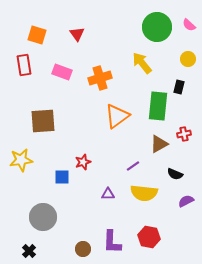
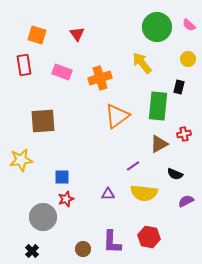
red star: moved 17 px left, 37 px down
black cross: moved 3 px right
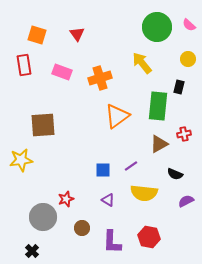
brown square: moved 4 px down
purple line: moved 2 px left
blue square: moved 41 px right, 7 px up
purple triangle: moved 6 px down; rotated 32 degrees clockwise
brown circle: moved 1 px left, 21 px up
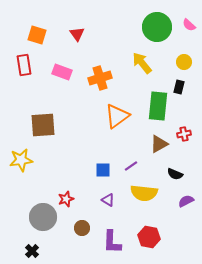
yellow circle: moved 4 px left, 3 px down
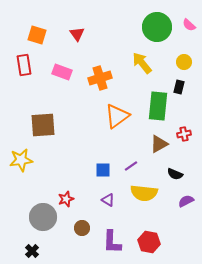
red hexagon: moved 5 px down
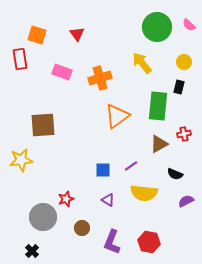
red rectangle: moved 4 px left, 6 px up
purple L-shape: rotated 20 degrees clockwise
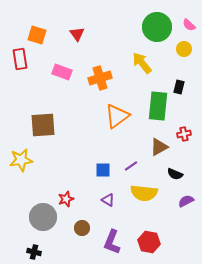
yellow circle: moved 13 px up
brown triangle: moved 3 px down
black cross: moved 2 px right, 1 px down; rotated 32 degrees counterclockwise
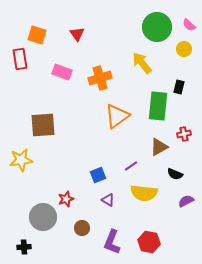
blue square: moved 5 px left, 5 px down; rotated 21 degrees counterclockwise
black cross: moved 10 px left, 5 px up; rotated 16 degrees counterclockwise
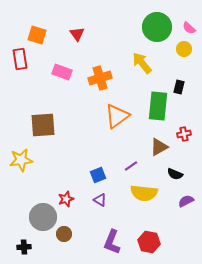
pink semicircle: moved 3 px down
purple triangle: moved 8 px left
brown circle: moved 18 px left, 6 px down
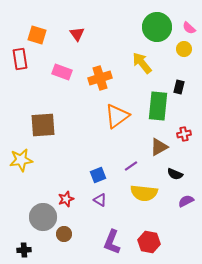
black cross: moved 3 px down
